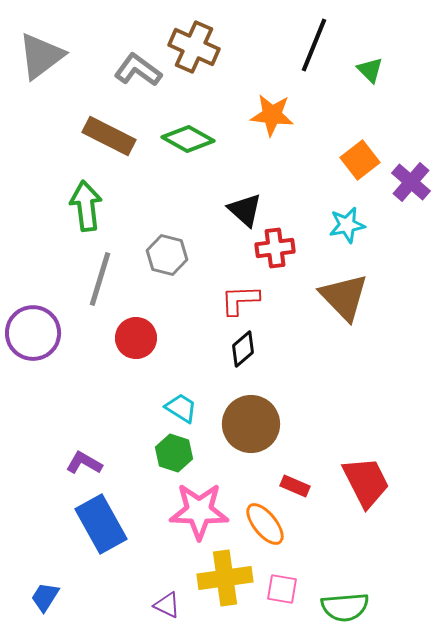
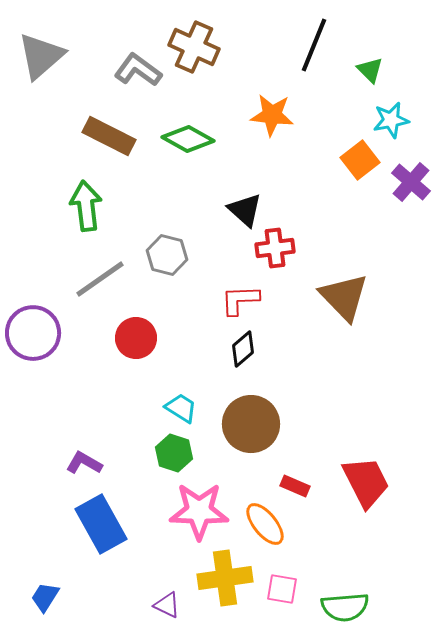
gray triangle: rotated 4 degrees counterclockwise
cyan star: moved 44 px right, 105 px up
gray line: rotated 38 degrees clockwise
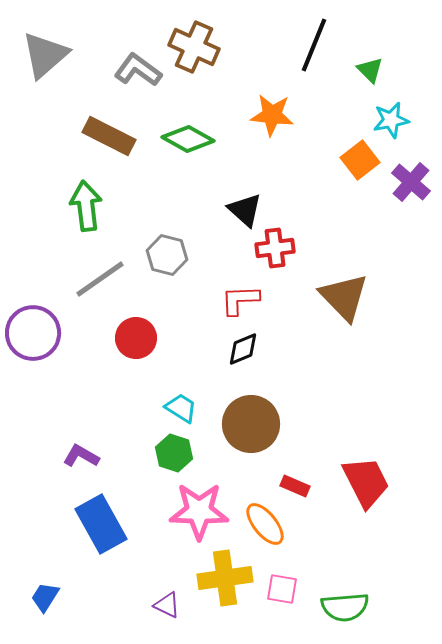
gray triangle: moved 4 px right, 1 px up
black diamond: rotated 18 degrees clockwise
purple L-shape: moved 3 px left, 7 px up
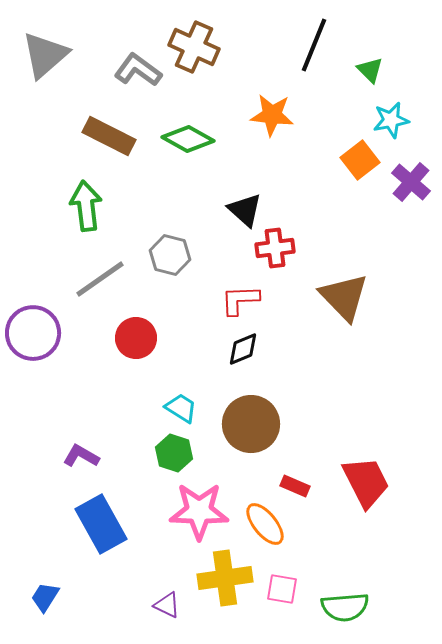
gray hexagon: moved 3 px right
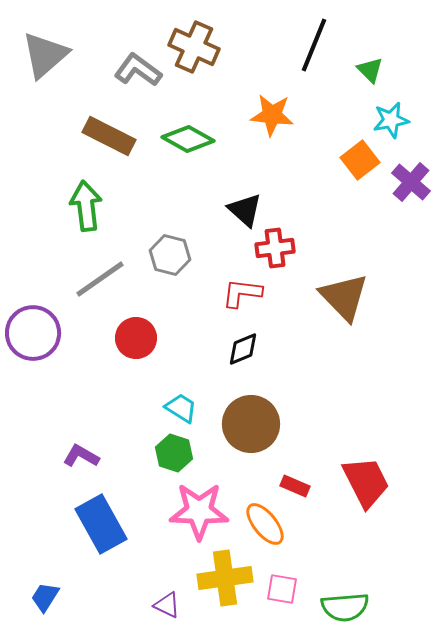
red L-shape: moved 2 px right, 7 px up; rotated 9 degrees clockwise
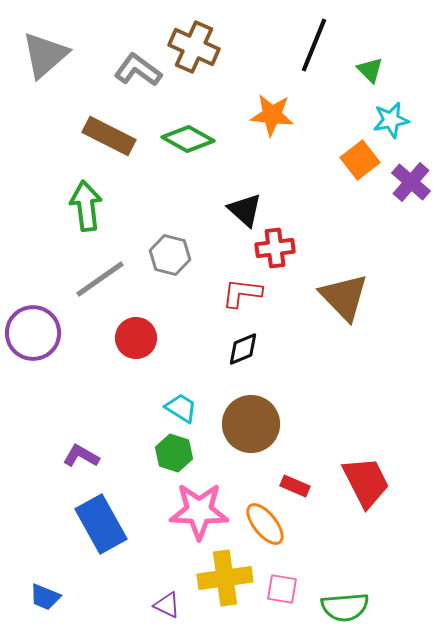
blue trapezoid: rotated 100 degrees counterclockwise
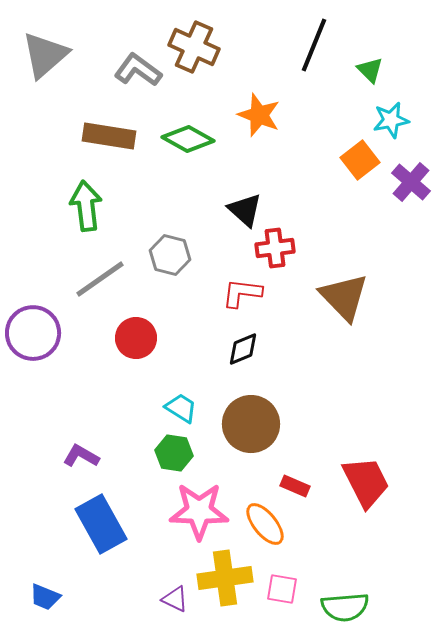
orange star: moved 13 px left; rotated 15 degrees clockwise
brown rectangle: rotated 18 degrees counterclockwise
green hexagon: rotated 9 degrees counterclockwise
purple triangle: moved 8 px right, 6 px up
